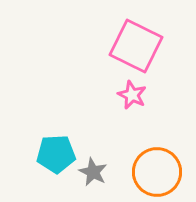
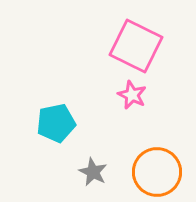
cyan pentagon: moved 31 px up; rotated 9 degrees counterclockwise
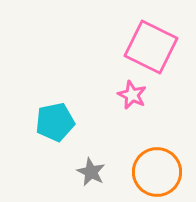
pink square: moved 15 px right, 1 px down
cyan pentagon: moved 1 px left, 1 px up
gray star: moved 2 px left
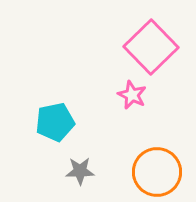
pink square: rotated 20 degrees clockwise
gray star: moved 11 px left, 1 px up; rotated 28 degrees counterclockwise
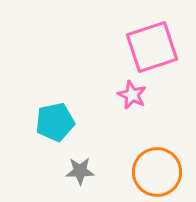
pink square: moved 1 px right; rotated 26 degrees clockwise
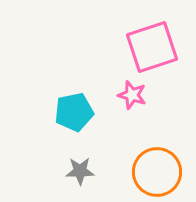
pink star: rotated 8 degrees counterclockwise
cyan pentagon: moved 19 px right, 10 px up
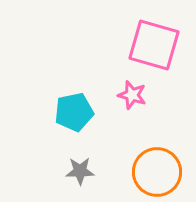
pink square: moved 2 px right, 2 px up; rotated 34 degrees clockwise
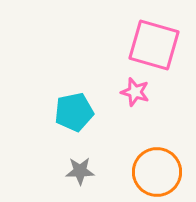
pink star: moved 3 px right, 3 px up
